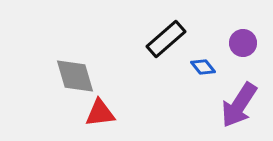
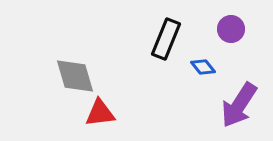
black rectangle: rotated 27 degrees counterclockwise
purple circle: moved 12 px left, 14 px up
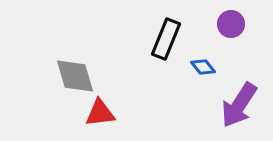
purple circle: moved 5 px up
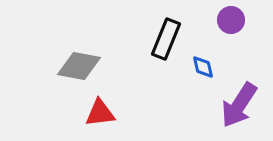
purple circle: moved 4 px up
blue diamond: rotated 25 degrees clockwise
gray diamond: moved 4 px right, 10 px up; rotated 63 degrees counterclockwise
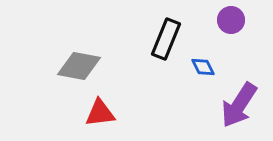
blue diamond: rotated 15 degrees counterclockwise
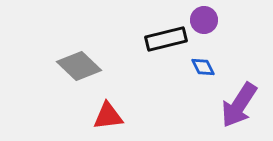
purple circle: moved 27 px left
black rectangle: rotated 54 degrees clockwise
gray diamond: rotated 33 degrees clockwise
red triangle: moved 8 px right, 3 px down
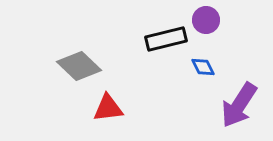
purple circle: moved 2 px right
red triangle: moved 8 px up
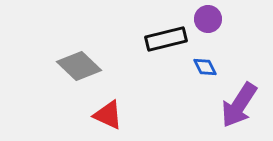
purple circle: moved 2 px right, 1 px up
blue diamond: moved 2 px right
red triangle: moved 7 px down; rotated 32 degrees clockwise
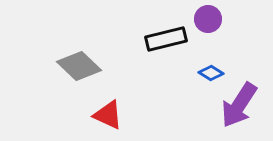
blue diamond: moved 6 px right, 6 px down; rotated 30 degrees counterclockwise
